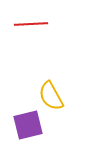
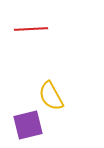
red line: moved 5 px down
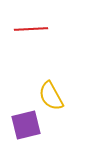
purple square: moved 2 px left
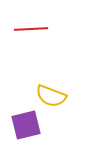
yellow semicircle: rotated 40 degrees counterclockwise
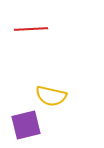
yellow semicircle: rotated 8 degrees counterclockwise
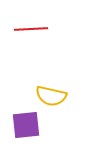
purple square: rotated 8 degrees clockwise
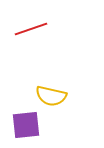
red line: rotated 16 degrees counterclockwise
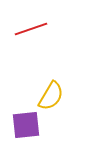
yellow semicircle: rotated 72 degrees counterclockwise
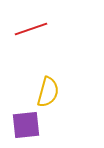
yellow semicircle: moved 3 px left, 4 px up; rotated 16 degrees counterclockwise
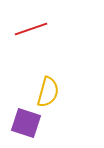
purple square: moved 2 px up; rotated 24 degrees clockwise
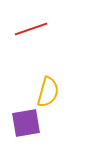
purple square: rotated 28 degrees counterclockwise
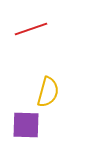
purple square: moved 2 px down; rotated 12 degrees clockwise
